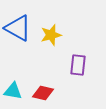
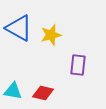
blue triangle: moved 1 px right
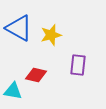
red diamond: moved 7 px left, 18 px up
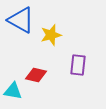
blue triangle: moved 2 px right, 8 px up
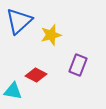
blue triangle: moved 2 px left, 1 px down; rotated 48 degrees clockwise
purple rectangle: rotated 15 degrees clockwise
red diamond: rotated 15 degrees clockwise
